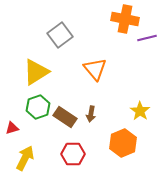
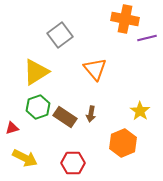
red hexagon: moved 9 px down
yellow arrow: rotated 90 degrees clockwise
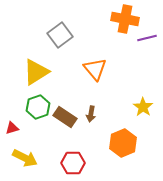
yellow star: moved 3 px right, 4 px up
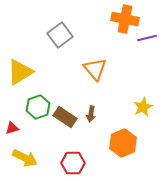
yellow triangle: moved 16 px left
yellow star: rotated 12 degrees clockwise
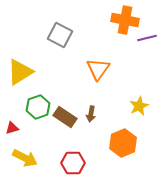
orange cross: moved 1 px down
gray square: rotated 25 degrees counterclockwise
orange triangle: moved 3 px right; rotated 15 degrees clockwise
yellow star: moved 4 px left, 1 px up
